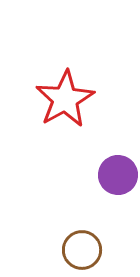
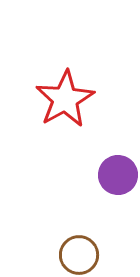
brown circle: moved 3 px left, 5 px down
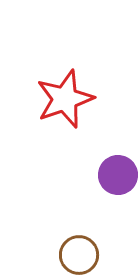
red star: rotated 10 degrees clockwise
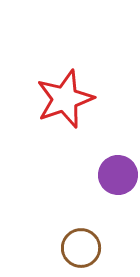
brown circle: moved 2 px right, 7 px up
